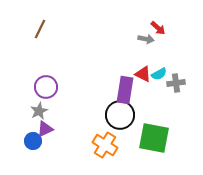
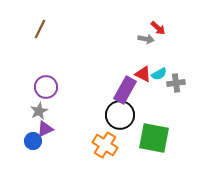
purple rectangle: rotated 20 degrees clockwise
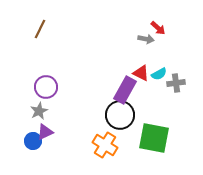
red triangle: moved 2 px left, 1 px up
purple triangle: moved 3 px down
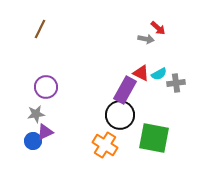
gray star: moved 3 px left, 3 px down; rotated 18 degrees clockwise
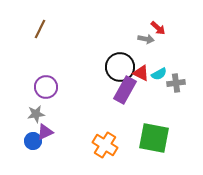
black circle: moved 48 px up
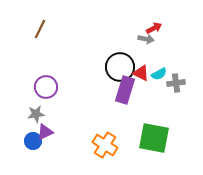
red arrow: moved 4 px left; rotated 70 degrees counterclockwise
purple rectangle: rotated 12 degrees counterclockwise
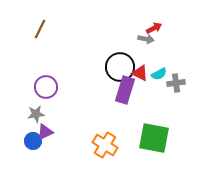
red triangle: moved 1 px left
